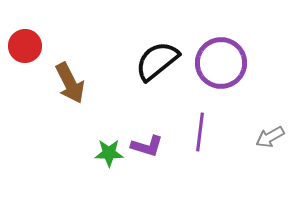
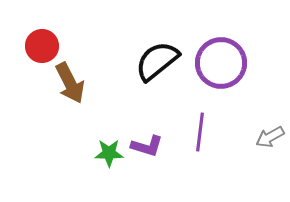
red circle: moved 17 px right
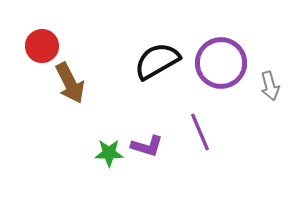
black semicircle: rotated 9 degrees clockwise
purple line: rotated 30 degrees counterclockwise
gray arrow: moved 51 px up; rotated 76 degrees counterclockwise
